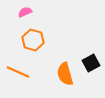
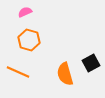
orange hexagon: moved 4 px left
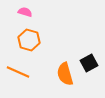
pink semicircle: rotated 40 degrees clockwise
black square: moved 2 px left
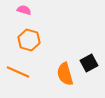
pink semicircle: moved 1 px left, 2 px up
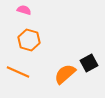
orange semicircle: rotated 65 degrees clockwise
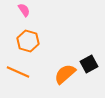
pink semicircle: rotated 40 degrees clockwise
orange hexagon: moved 1 px left, 1 px down
black square: moved 1 px down
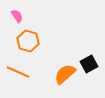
pink semicircle: moved 7 px left, 6 px down
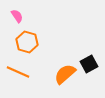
orange hexagon: moved 1 px left, 1 px down
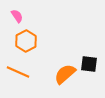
orange hexagon: moved 1 px left, 1 px up; rotated 15 degrees clockwise
black square: rotated 36 degrees clockwise
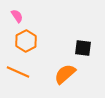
black square: moved 6 px left, 16 px up
